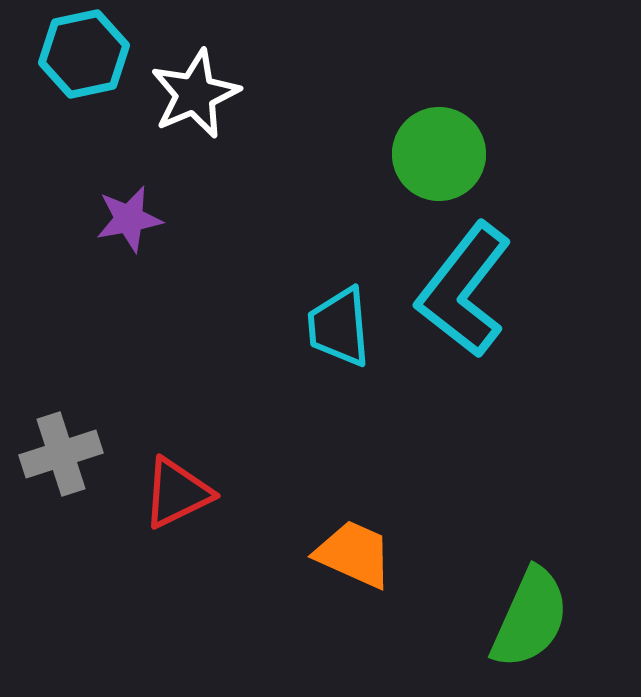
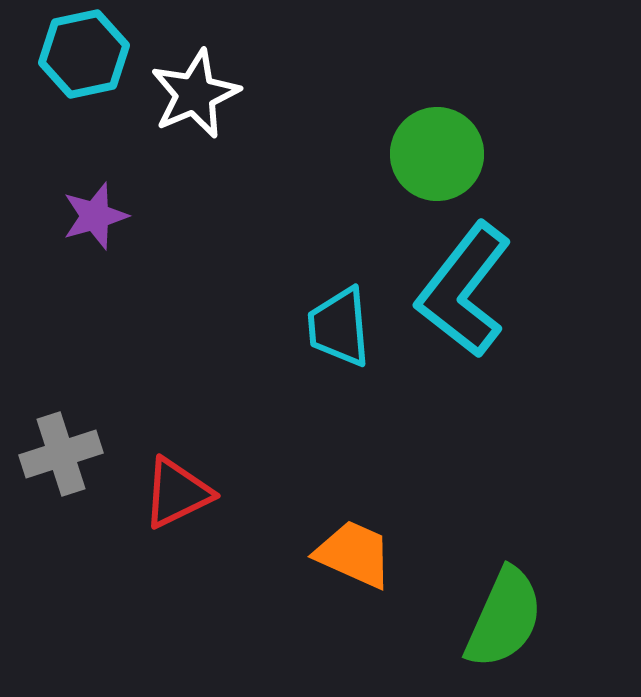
green circle: moved 2 px left
purple star: moved 34 px left, 3 px up; rotated 6 degrees counterclockwise
green semicircle: moved 26 px left
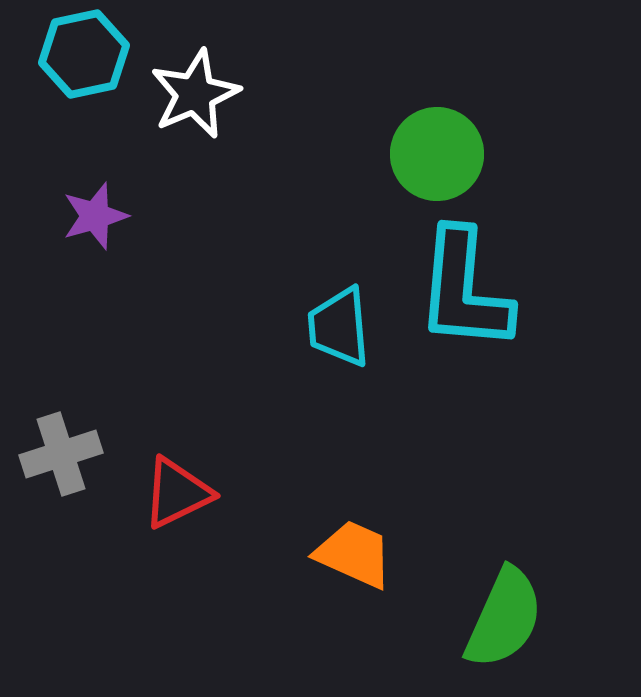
cyan L-shape: rotated 33 degrees counterclockwise
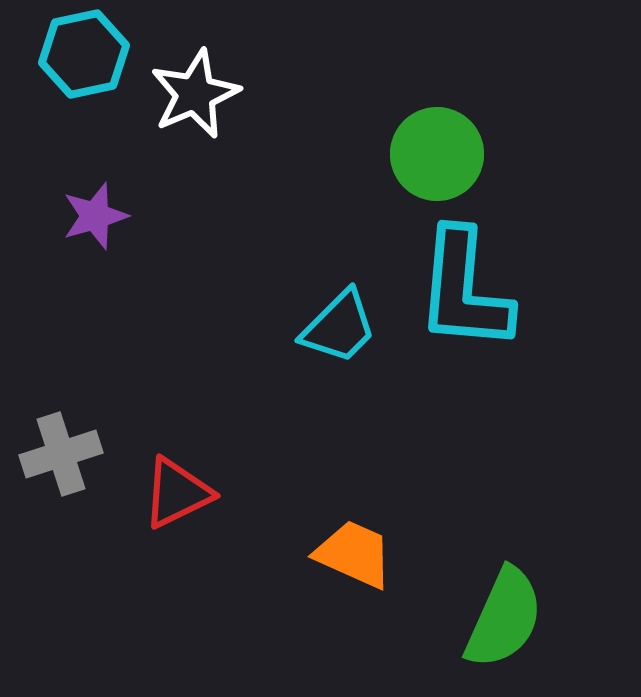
cyan trapezoid: rotated 130 degrees counterclockwise
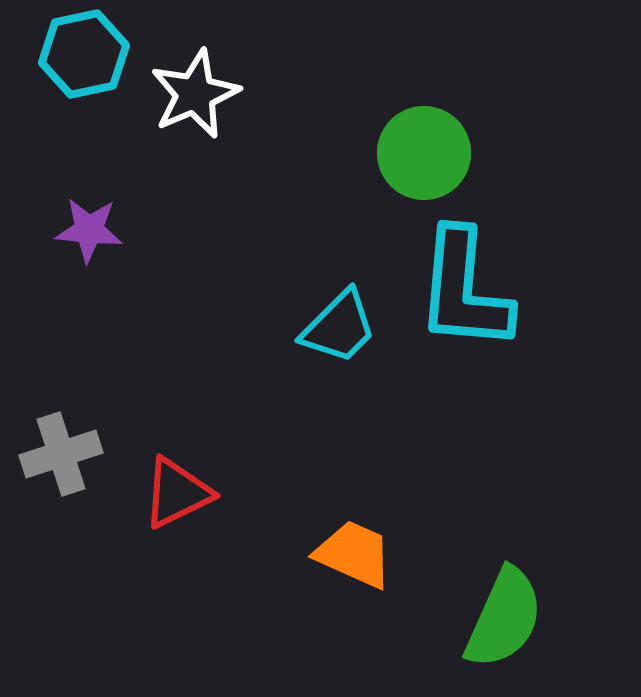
green circle: moved 13 px left, 1 px up
purple star: moved 6 px left, 14 px down; rotated 22 degrees clockwise
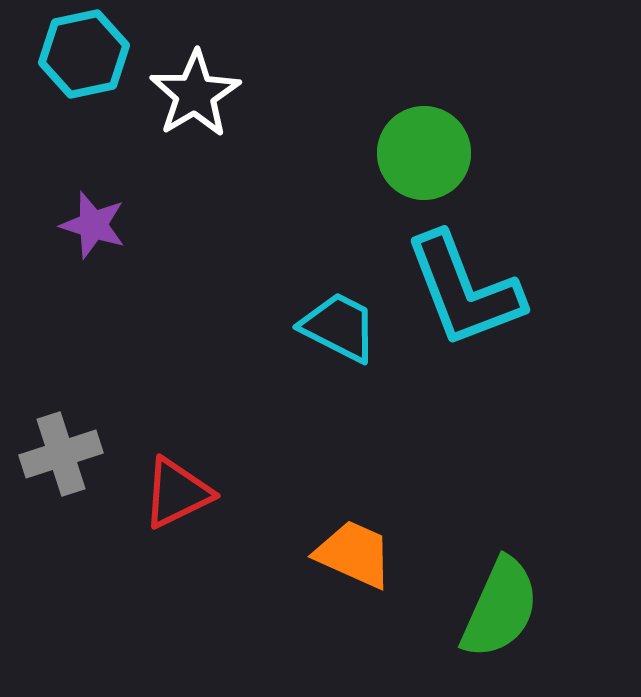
white star: rotated 8 degrees counterclockwise
purple star: moved 4 px right, 5 px up; rotated 12 degrees clockwise
cyan L-shape: rotated 26 degrees counterclockwise
cyan trapezoid: rotated 108 degrees counterclockwise
green semicircle: moved 4 px left, 10 px up
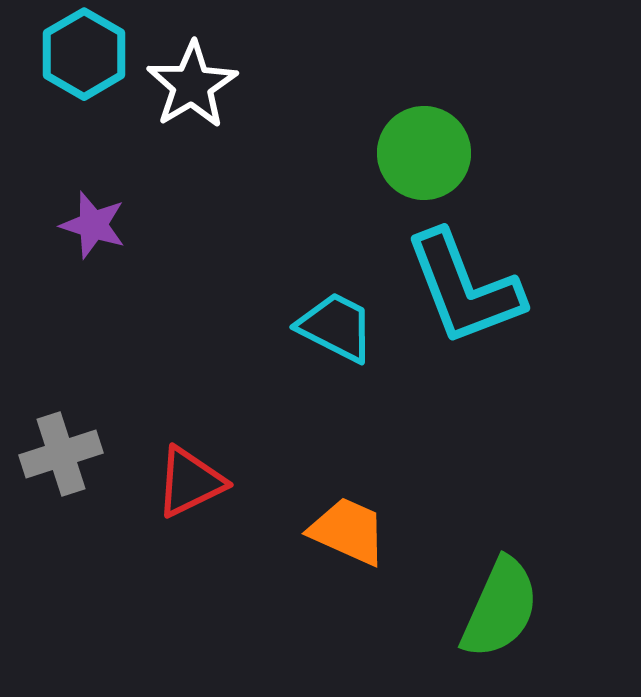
cyan hexagon: rotated 18 degrees counterclockwise
white star: moved 3 px left, 9 px up
cyan L-shape: moved 2 px up
cyan trapezoid: moved 3 px left
red triangle: moved 13 px right, 11 px up
orange trapezoid: moved 6 px left, 23 px up
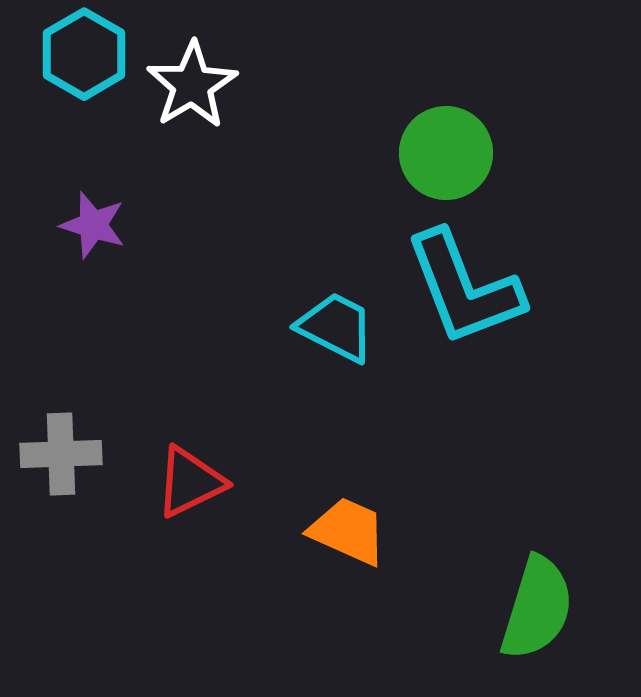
green circle: moved 22 px right
gray cross: rotated 16 degrees clockwise
green semicircle: moved 37 px right; rotated 7 degrees counterclockwise
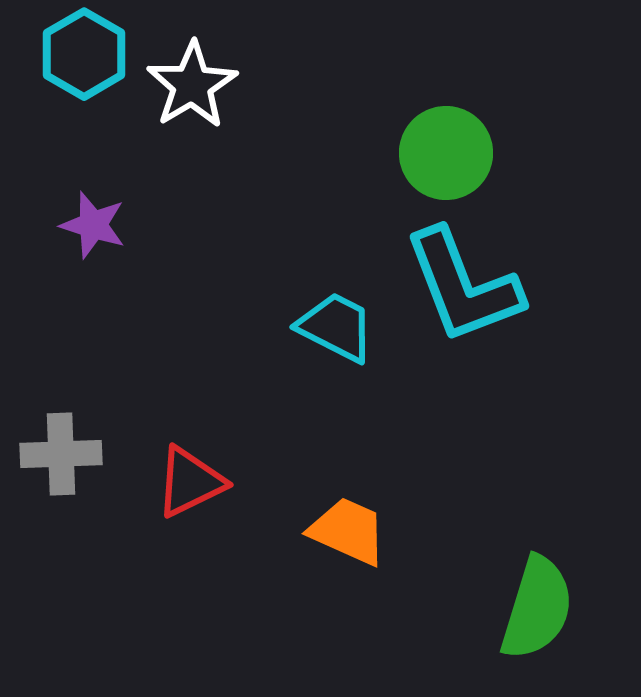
cyan L-shape: moved 1 px left, 2 px up
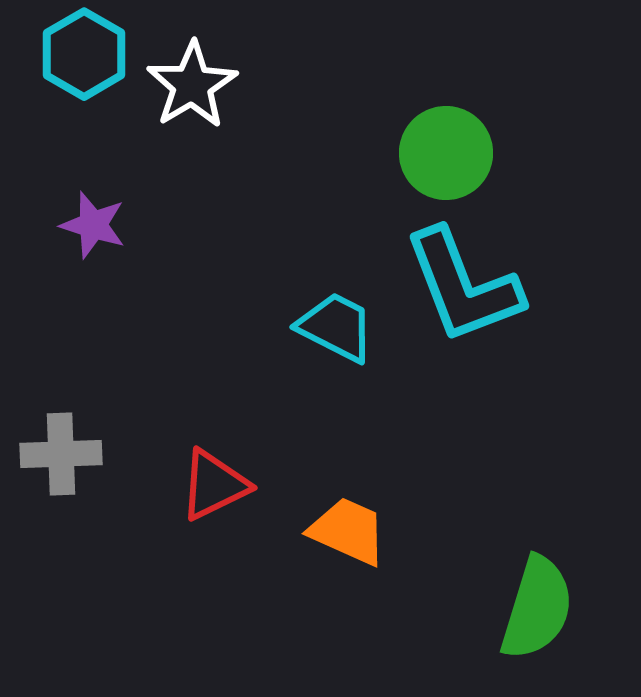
red triangle: moved 24 px right, 3 px down
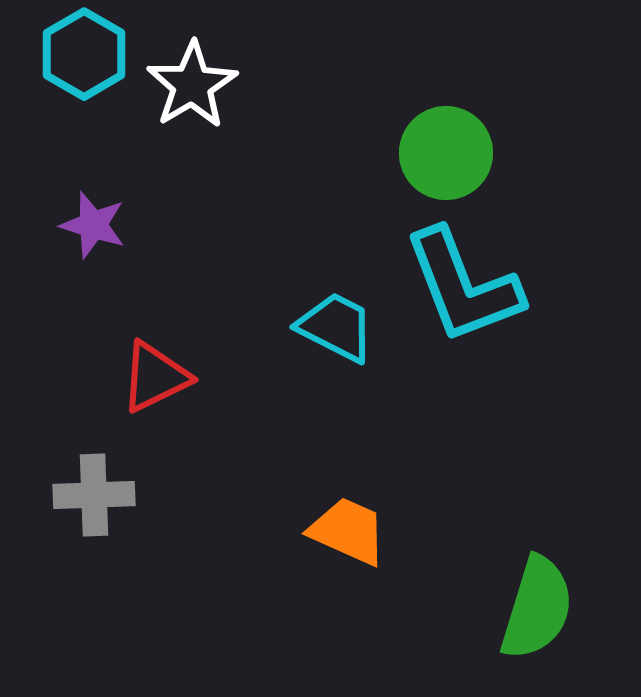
gray cross: moved 33 px right, 41 px down
red triangle: moved 59 px left, 108 px up
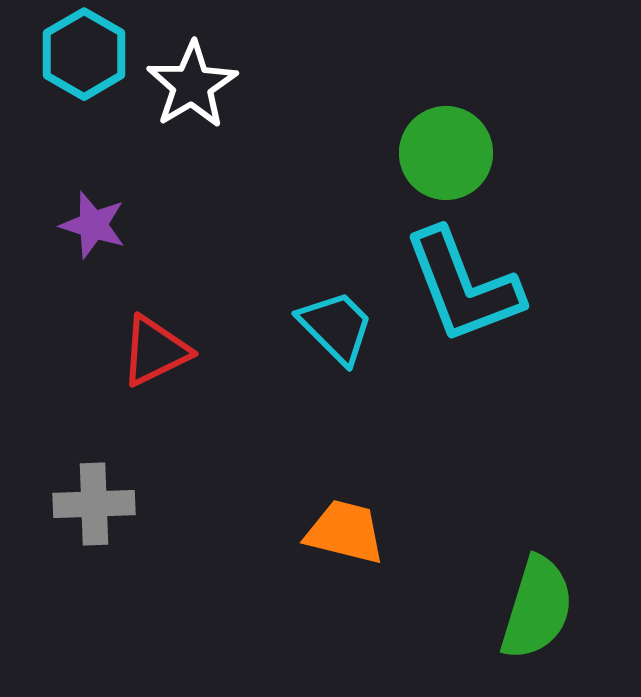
cyan trapezoid: rotated 18 degrees clockwise
red triangle: moved 26 px up
gray cross: moved 9 px down
orange trapezoid: moved 3 px left, 1 px down; rotated 10 degrees counterclockwise
